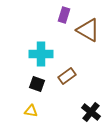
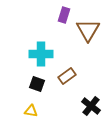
brown triangle: rotated 30 degrees clockwise
black cross: moved 6 px up
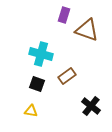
brown triangle: moved 1 px left; rotated 40 degrees counterclockwise
cyan cross: rotated 15 degrees clockwise
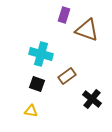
black cross: moved 1 px right, 7 px up
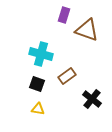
yellow triangle: moved 7 px right, 2 px up
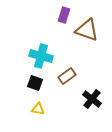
cyan cross: moved 2 px down
black square: moved 2 px left, 1 px up
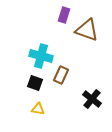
brown rectangle: moved 6 px left, 1 px up; rotated 30 degrees counterclockwise
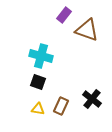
purple rectangle: rotated 21 degrees clockwise
brown rectangle: moved 31 px down
black square: moved 3 px right, 1 px up
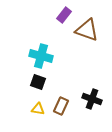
black cross: rotated 18 degrees counterclockwise
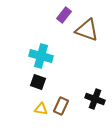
black cross: moved 3 px right
yellow triangle: moved 3 px right
